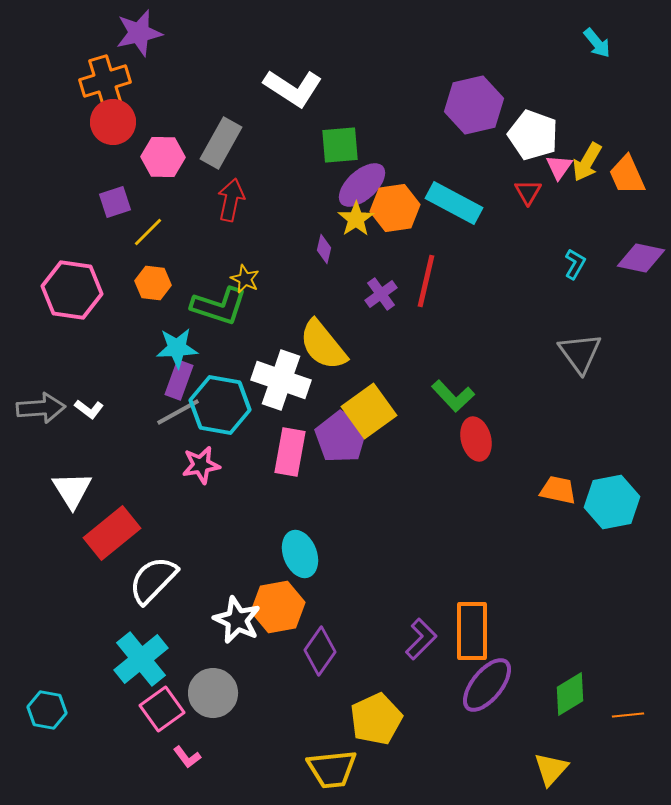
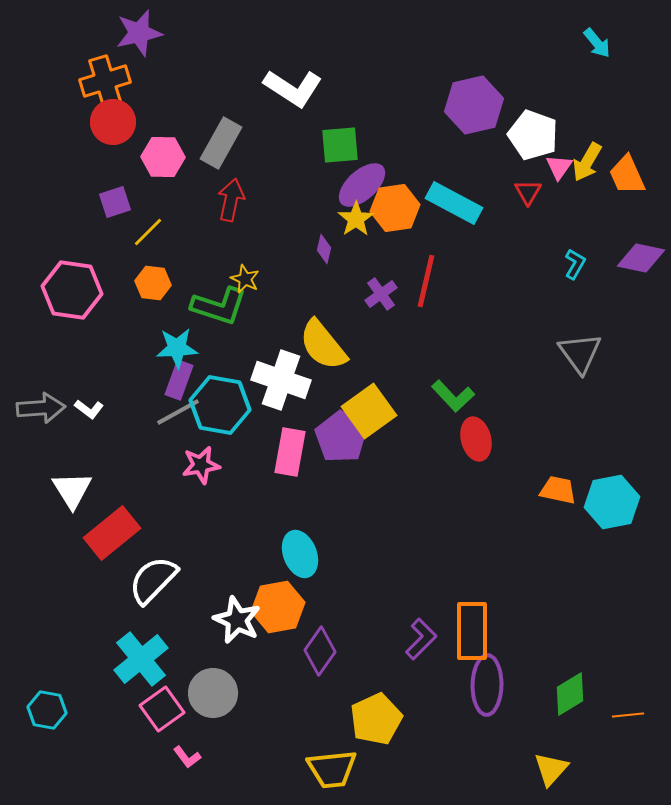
purple ellipse at (487, 685): rotated 38 degrees counterclockwise
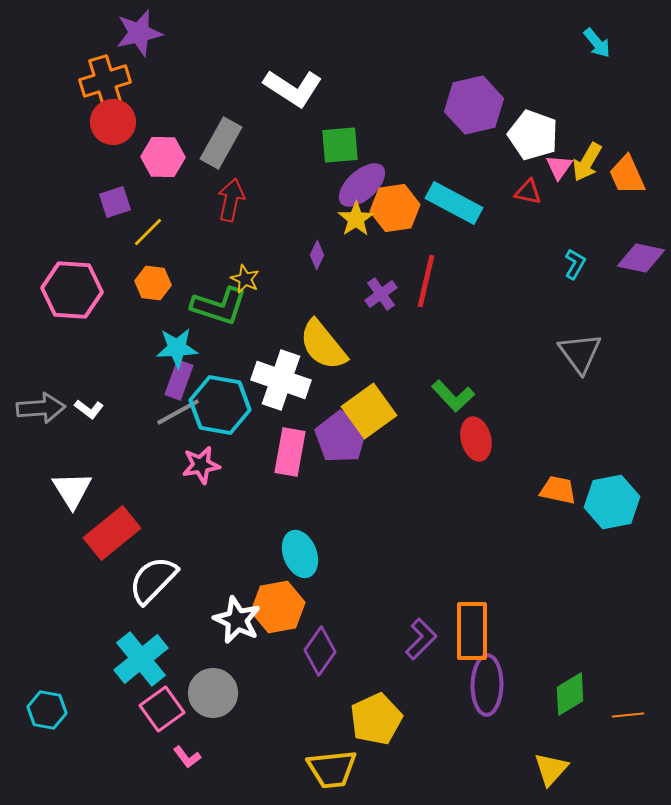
red triangle at (528, 192): rotated 48 degrees counterclockwise
purple diamond at (324, 249): moved 7 px left, 6 px down; rotated 12 degrees clockwise
pink hexagon at (72, 290): rotated 4 degrees counterclockwise
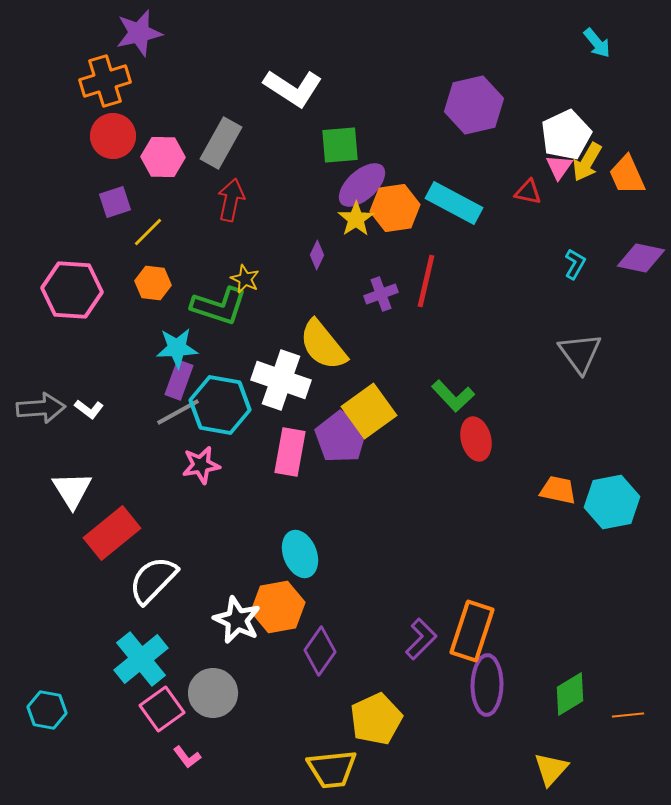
red circle at (113, 122): moved 14 px down
white pentagon at (533, 135): moved 33 px right; rotated 27 degrees clockwise
purple cross at (381, 294): rotated 16 degrees clockwise
orange rectangle at (472, 631): rotated 18 degrees clockwise
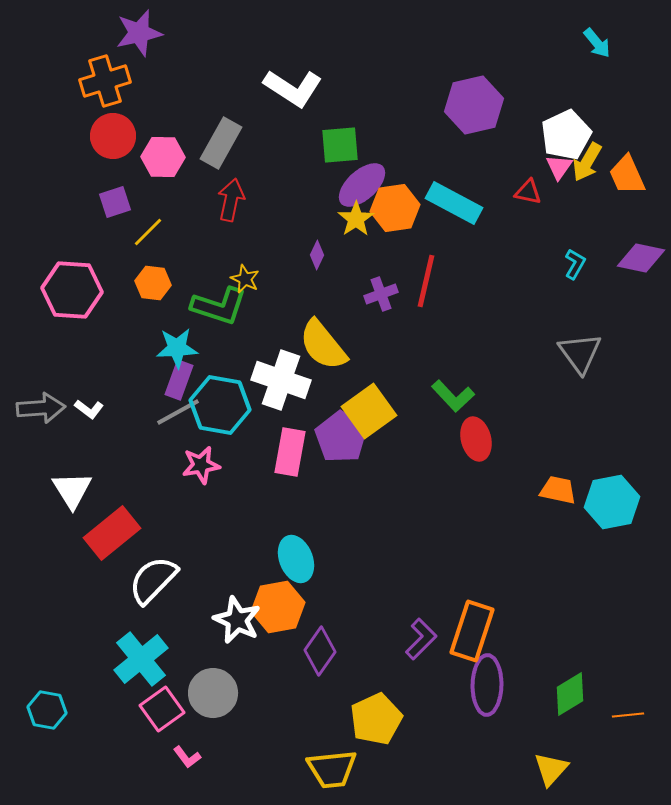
cyan ellipse at (300, 554): moved 4 px left, 5 px down
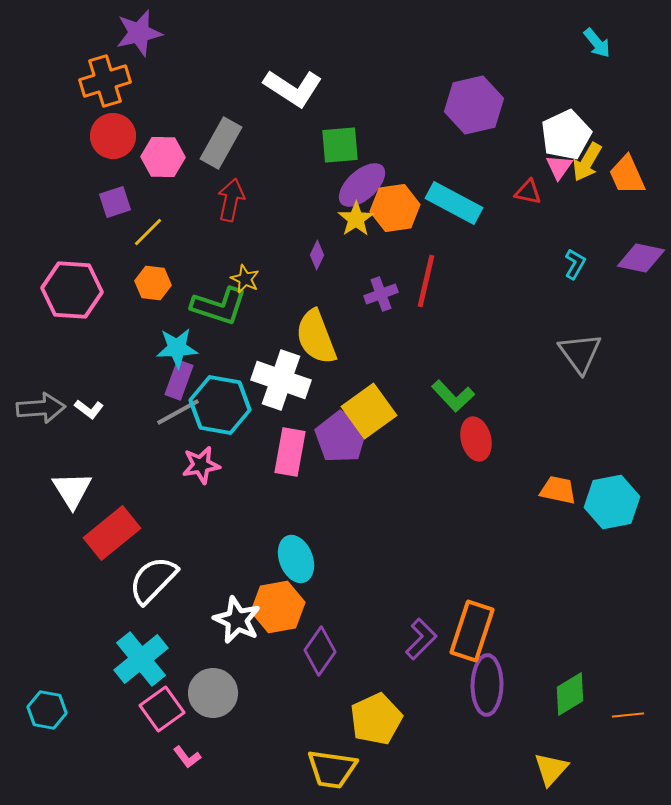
yellow semicircle at (323, 345): moved 7 px left, 8 px up; rotated 18 degrees clockwise
yellow trapezoid at (332, 769): rotated 14 degrees clockwise
